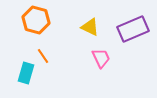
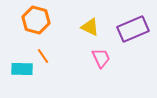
cyan rectangle: moved 4 px left, 4 px up; rotated 75 degrees clockwise
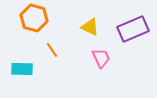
orange hexagon: moved 2 px left, 2 px up
orange line: moved 9 px right, 6 px up
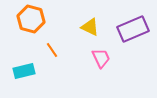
orange hexagon: moved 3 px left, 1 px down
cyan rectangle: moved 2 px right, 2 px down; rotated 15 degrees counterclockwise
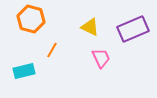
orange line: rotated 63 degrees clockwise
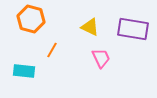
purple rectangle: rotated 32 degrees clockwise
cyan rectangle: rotated 20 degrees clockwise
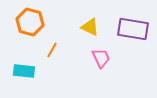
orange hexagon: moved 1 px left, 3 px down
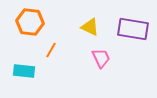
orange hexagon: rotated 8 degrees counterclockwise
orange line: moved 1 px left
